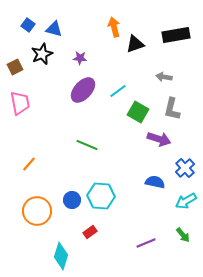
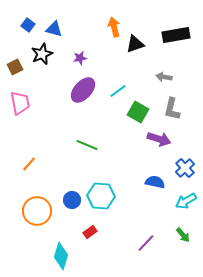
purple star: rotated 16 degrees counterclockwise
purple line: rotated 24 degrees counterclockwise
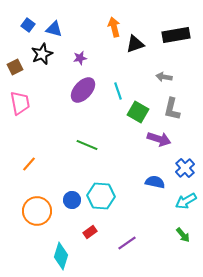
cyan line: rotated 72 degrees counterclockwise
purple line: moved 19 px left; rotated 12 degrees clockwise
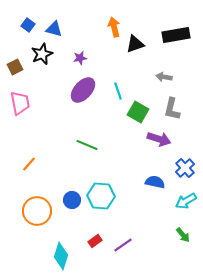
red rectangle: moved 5 px right, 9 px down
purple line: moved 4 px left, 2 px down
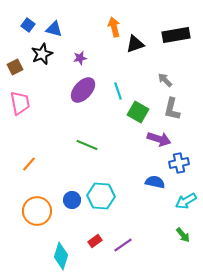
gray arrow: moved 1 px right, 3 px down; rotated 35 degrees clockwise
blue cross: moved 6 px left, 5 px up; rotated 30 degrees clockwise
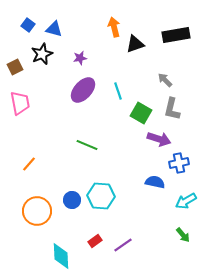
green square: moved 3 px right, 1 px down
cyan diamond: rotated 20 degrees counterclockwise
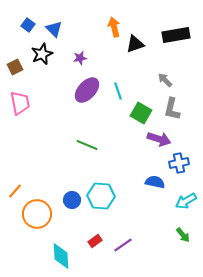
blue triangle: rotated 30 degrees clockwise
purple ellipse: moved 4 px right
orange line: moved 14 px left, 27 px down
orange circle: moved 3 px down
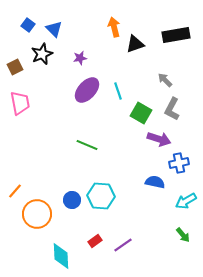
gray L-shape: rotated 15 degrees clockwise
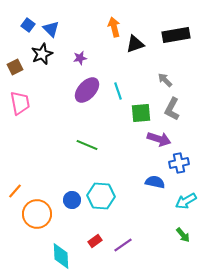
blue triangle: moved 3 px left
green square: rotated 35 degrees counterclockwise
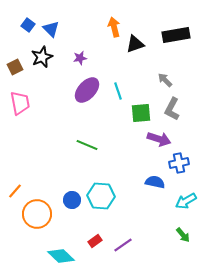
black star: moved 3 px down
cyan diamond: rotated 44 degrees counterclockwise
